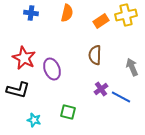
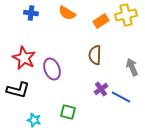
orange semicircle: rotated 108 degrees clockwise
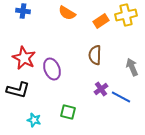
blue cross: moved 8 px left, 2 px up
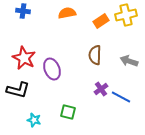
orange semicircle: rotated 138 degrees clockwise
gray arrow: moved 3 px left, 6 px up; rotated 48 degrees counterclockwise
